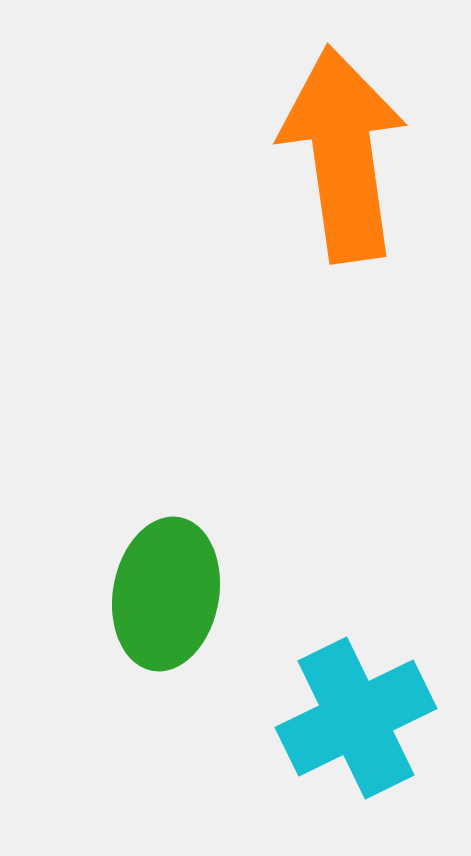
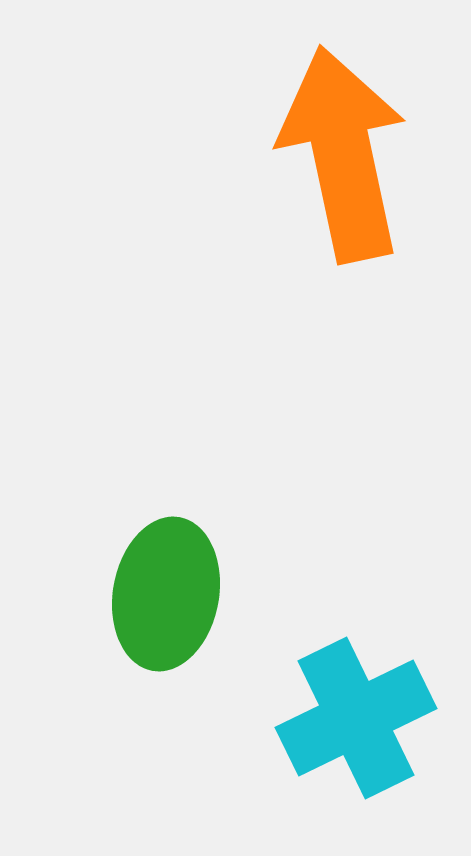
orange arrow: rotated 4 degrees counterclockwise
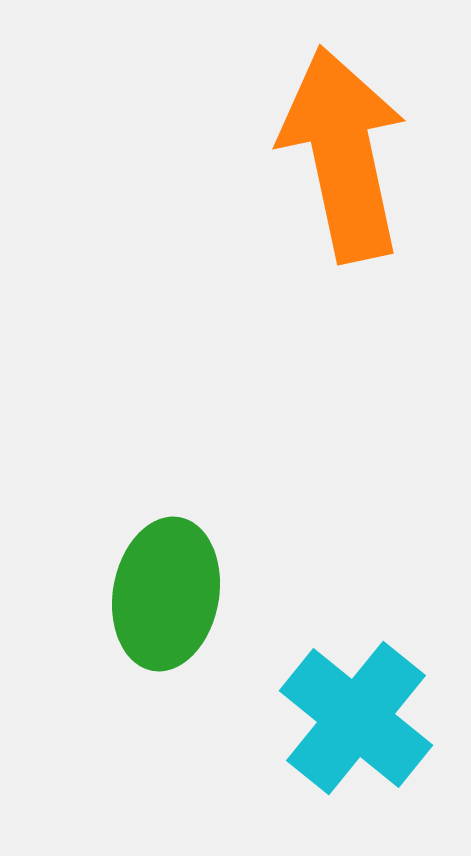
cyan cross: rotated 25 degrees counterclockwise
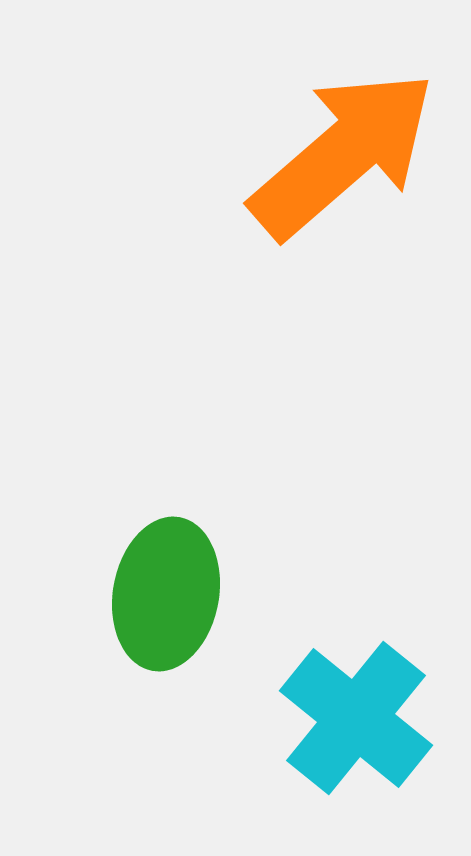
orange arrow: rotated 61 degrees clockwise
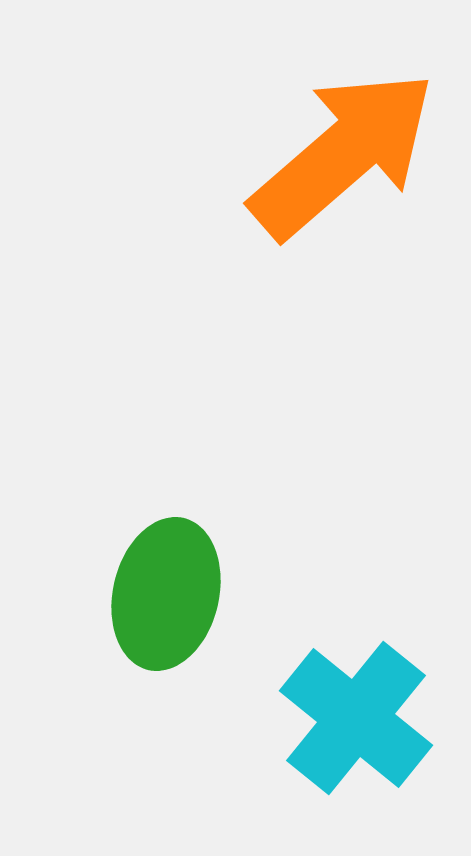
green ellipse: rotated 3 degrees clockwise
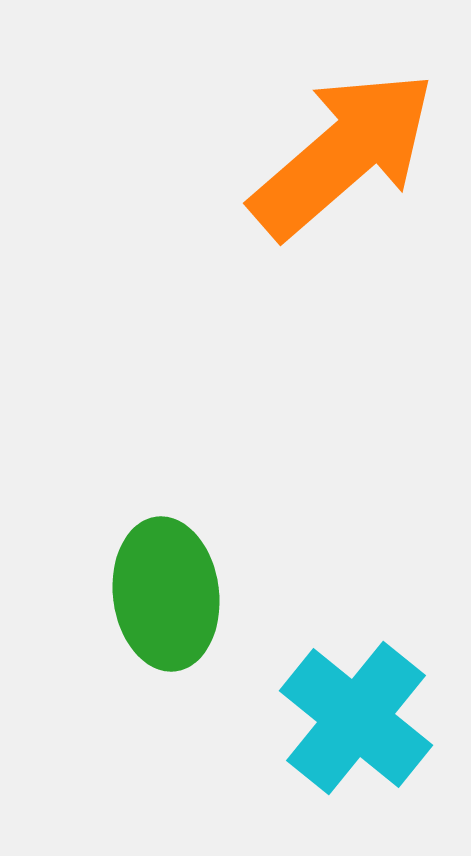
green ellipse: rotated 20 degrees counterclockwise
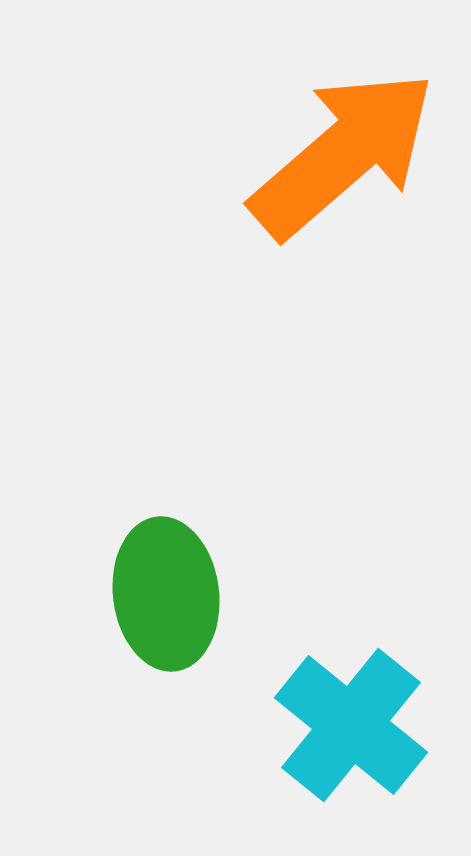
cyan cross: moved 5 px left, 7 px down
